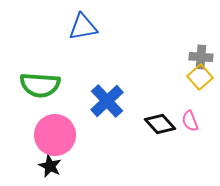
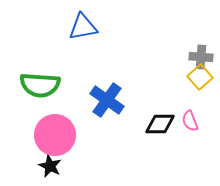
blue cross: moved 1 px up; rotated 12 degrees counterclockwise
black diamond: rotated 48 degrees counterclockwise
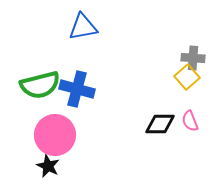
gray cross: moved 8 px left, 1 px down
yellow square: moved 13 px left
green semicircle: rotated 18 degrees counterclockwise
blue cross: moved 30 px left, 11 px up; rotated 20 degrees counterclockwise
black star: moved 2 px left
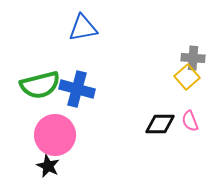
blue triangle: moved 1 px down
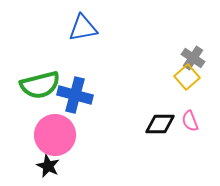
gray cross: rotated 30 degrees clockwise
blue cross: moved 2 px left, 6 px down
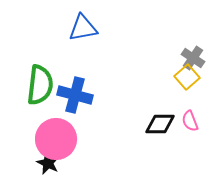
green semicircle: rotated 69 degrees counterclockwise
pink circle: moved 1 px right, 4 px down
black star: moved 3 px up
